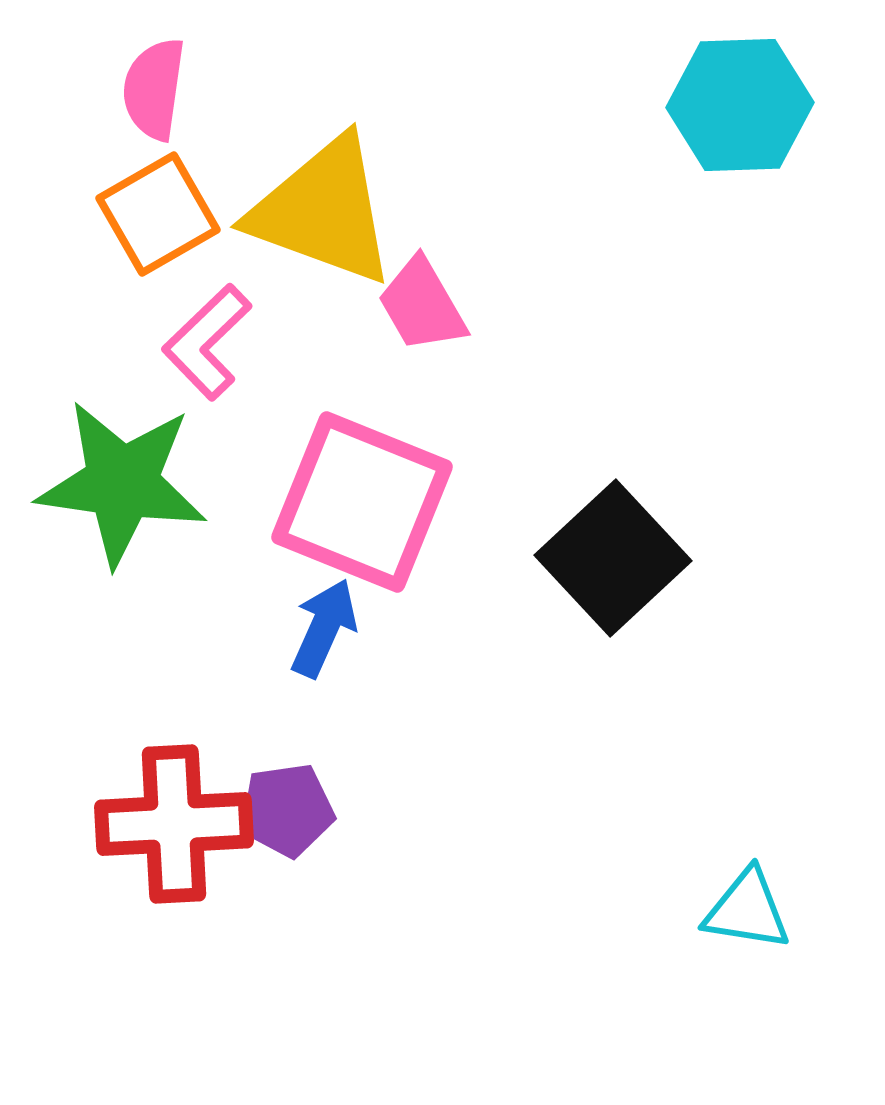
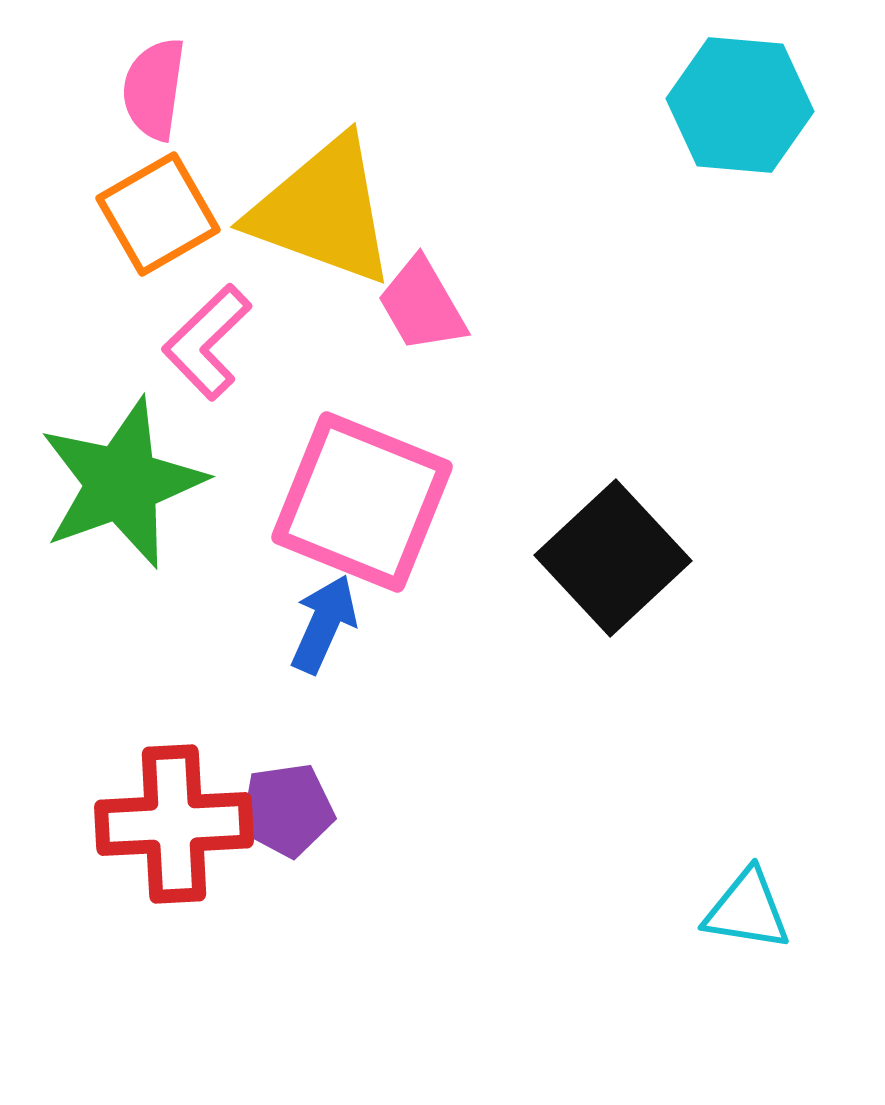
cyan hexagon: rotated 7 degrees clockwise
green star: rotated 28 degrees counterclockwise
blue arrow: moved 4 px up
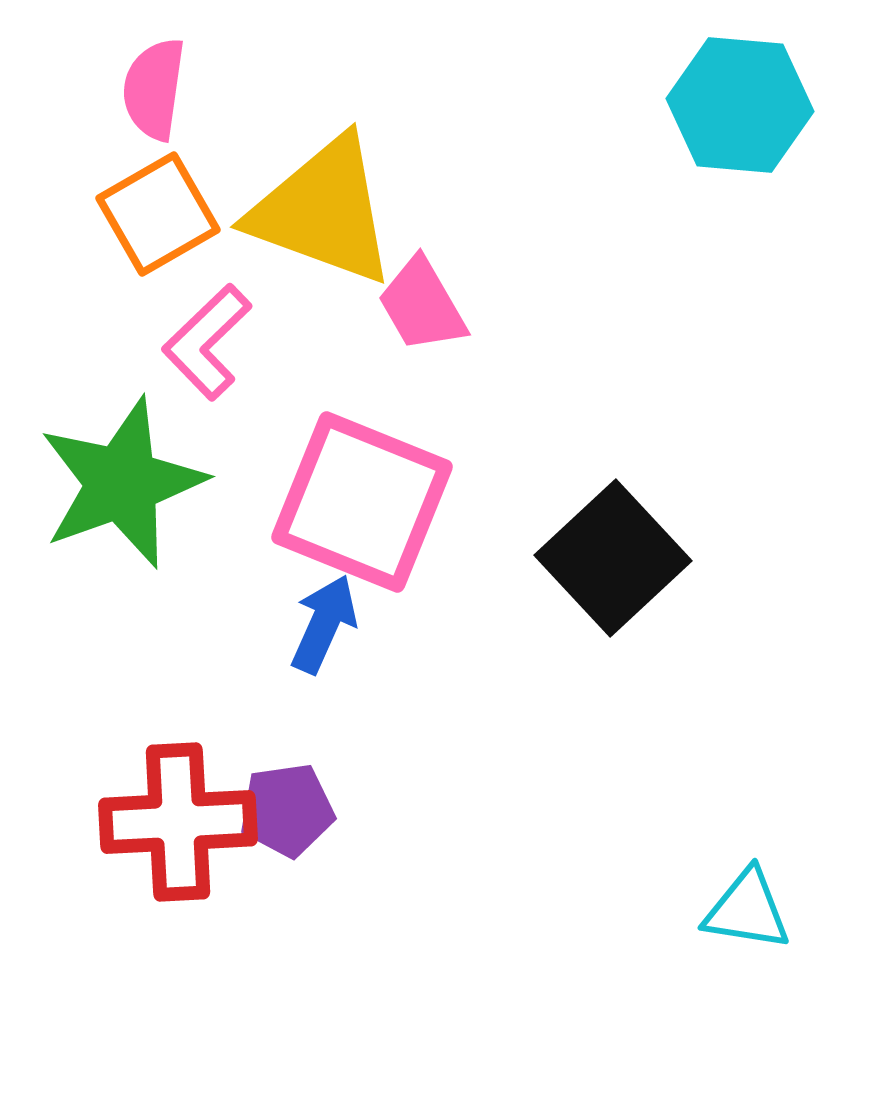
red cross: moved 4 px right, 2 px up
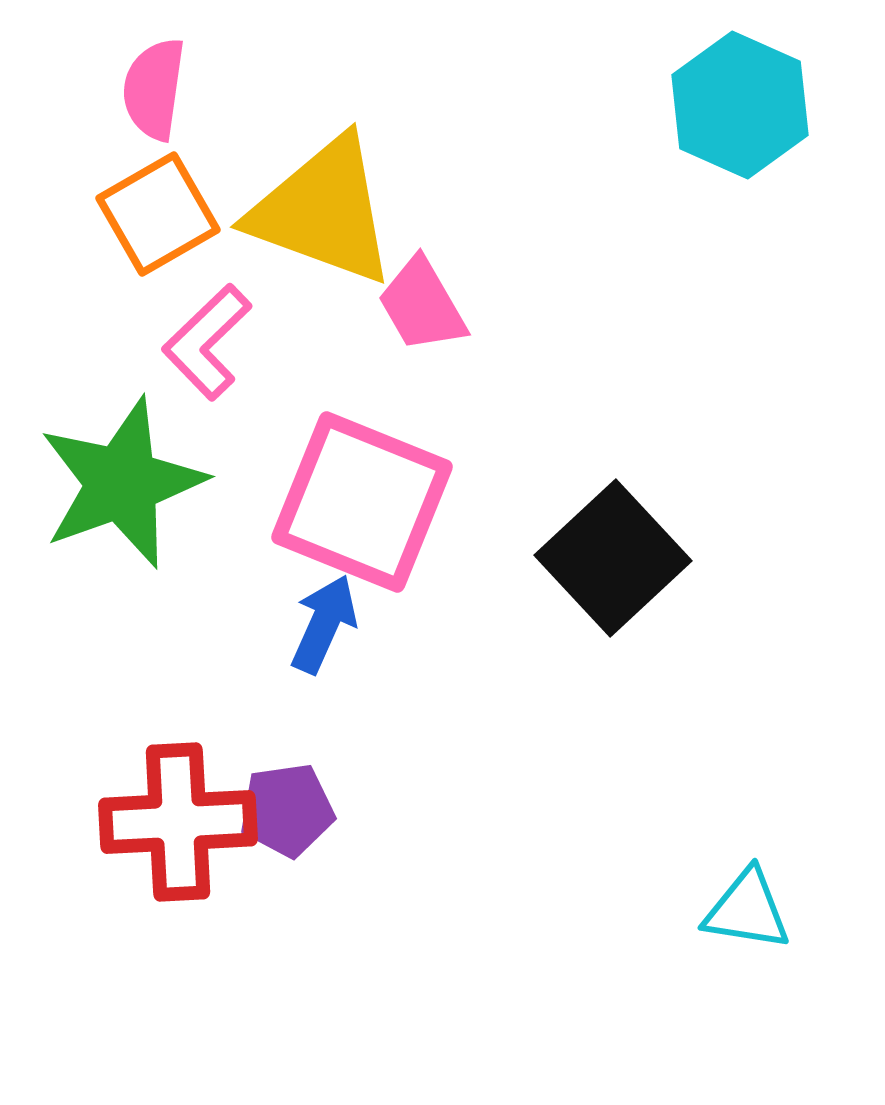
cyan hexagon: rotated 19 degrees clockwise
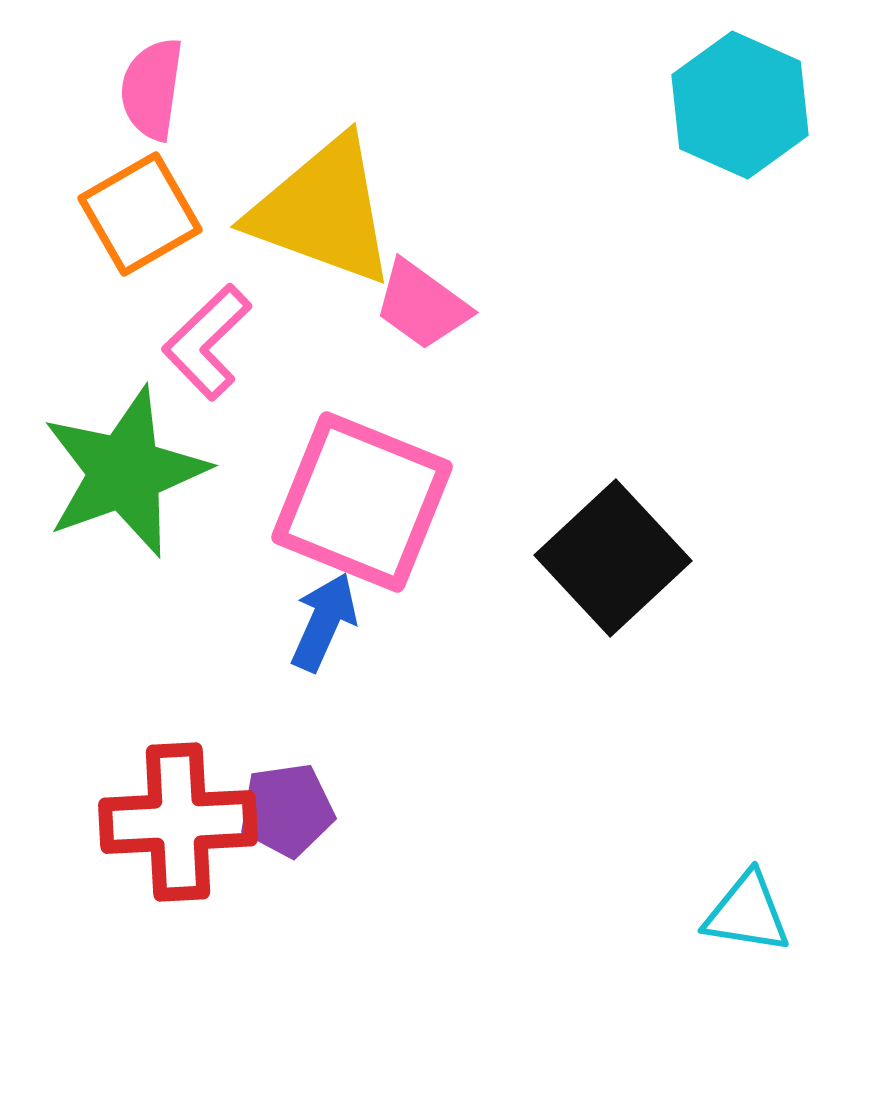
pink semicircle: moved 2 px left
orange square: moved 18 px left
pink trapezoid: rotated 24 degrees counterclockwise
green star: moved 3 px right, 11 px up
blue arrow: moved 2 px up
cyan triangle: moved 3 px down
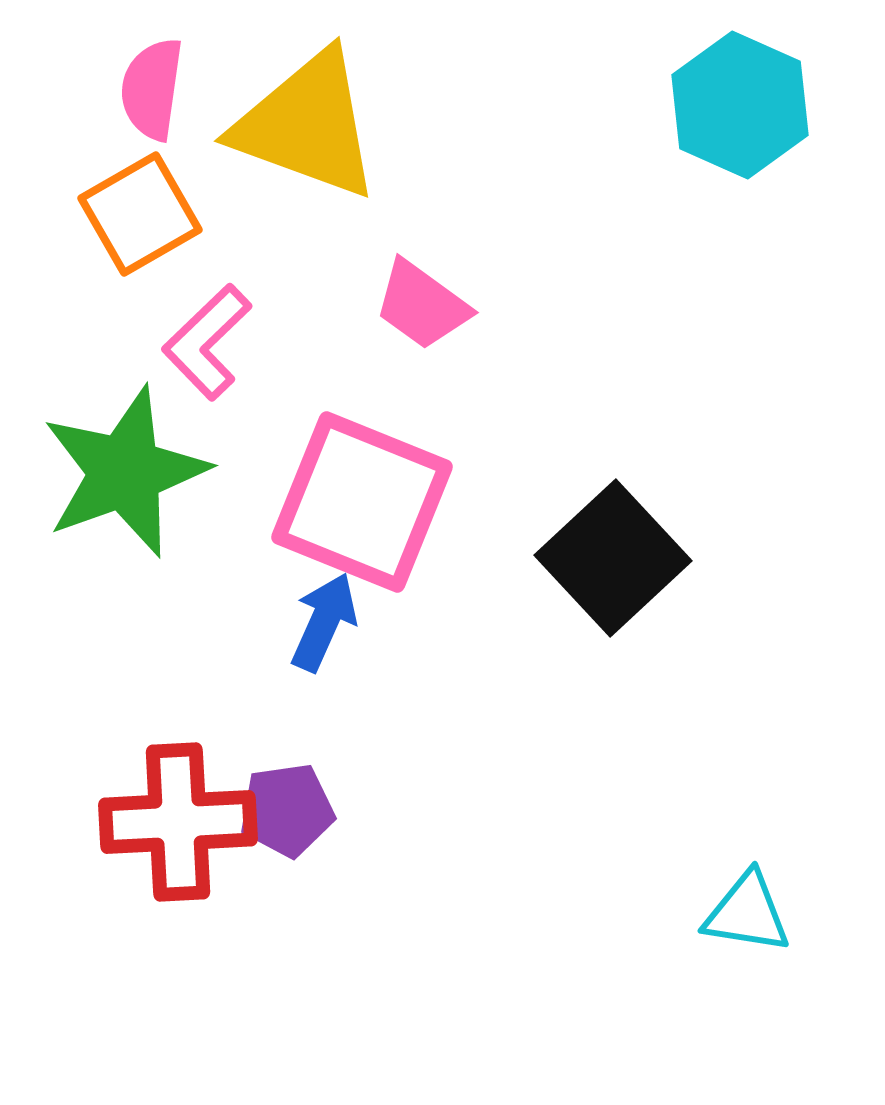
yellow triangle: moved 16 px left, 86 px up
